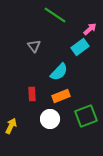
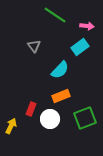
pink arrow: moved 3 px left, 3 px up; rotated 48 degrees clockwise
cyan semicircle: moved 1 px right, 2 px up
red rectangle: moved 1 px left, 15 px down; rotated 24 degrees clockwise
green square: moved 1 px left, 2 px down
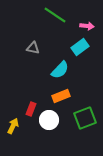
gray triangle: moved 1 px left, 2 px down; rotated 40 degrees counterclockwise
white circle: moved 1 px left, 1 px down
yellow arrow: moved 2 px right
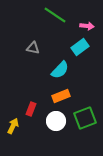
white circle: moved 7 px right, 1 px down
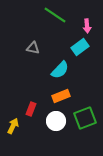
pink arrow: rotated 80 degrees clockwise
